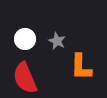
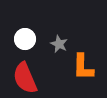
gray star: moved 2 px right, 3 px down
orange L-shape: moved 2 px right
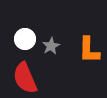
gray star: moved 8 px left, 2 px down; rotated 18 degrees clockwise
orange L-shape: moved 6 px right, 17 px up
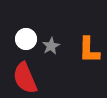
white circle: moved 1 px right
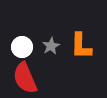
white circle: moved 4 px left, 8 px down
orange L-shape: moved 8 px left, 4 px up
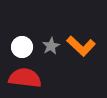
orange L-shape: rotated 48 degrees counterclockwise
red semicircle: rotated 120 degrees clockwise
